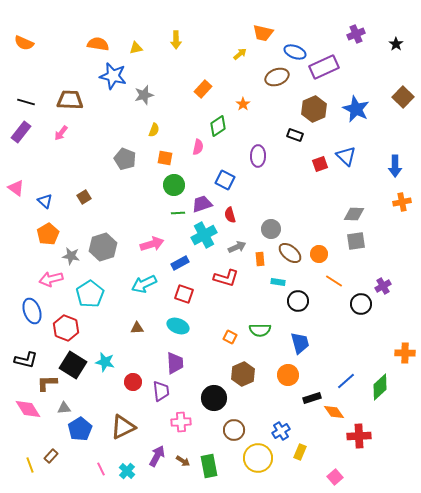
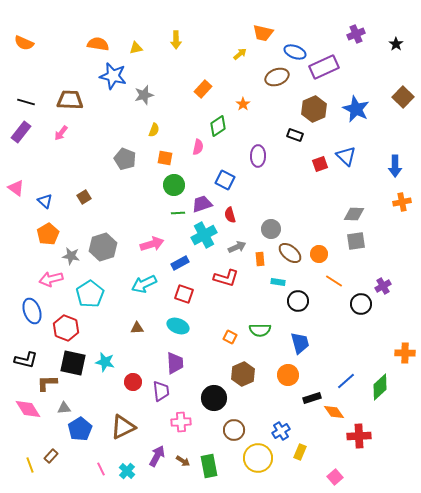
black square at (73, 365): moved 2 px up; rotated 20 degrees counterclockwise
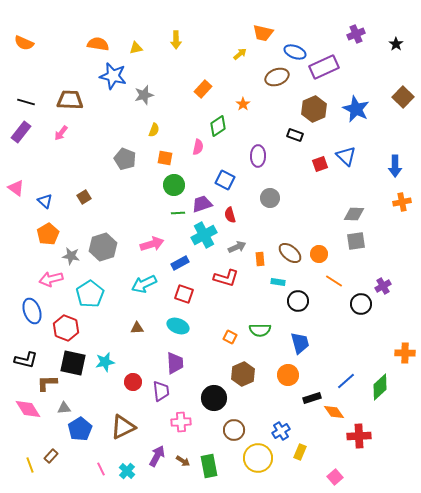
gray circle at (271, 229): moved 1 px left, 31 px up
cyan star at (105, 362): rotated 24 degrees counterclockwise
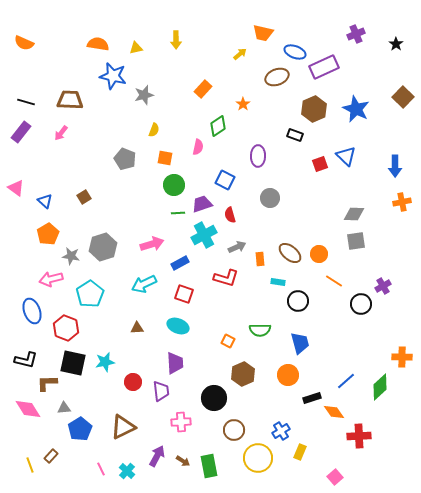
orange square at (230, 337): moved 2 px left, 4 px down
orange cross at (405, 353): moved 3 px left, 4 px down
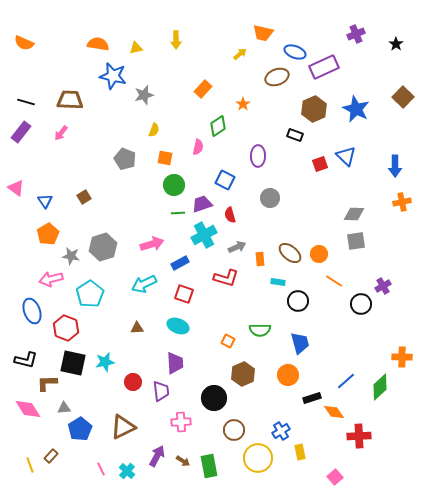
blue triangle at (45, 201): rotated 14 degrees clockwise
yellow rectangle at (300, 452): rotated 35 degrees counterclockwise
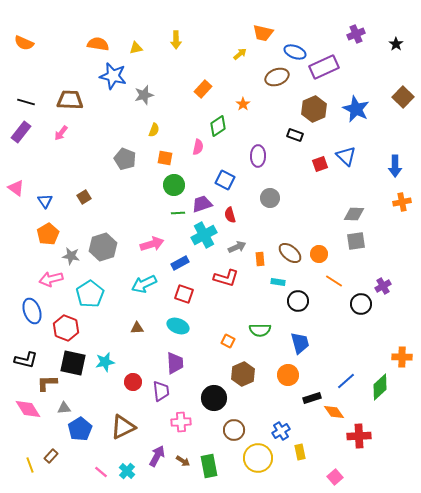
pink line at (101, 469): moved 3 px down; rotated 24 degrees counterclockwise
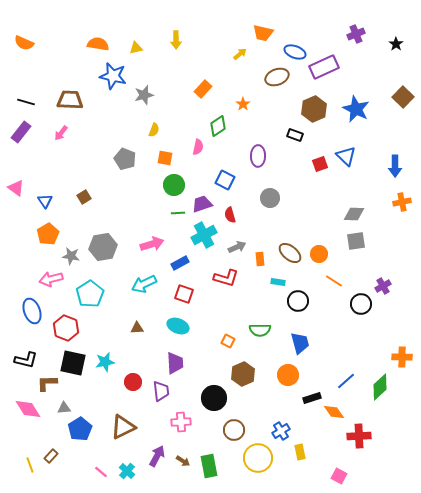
gray hexagon at (103, 247): rotated 8 degrees clockwise
pink square at (335, 477): moved 4 px right, 1 px up; rotated 21 degrees counterclockwise
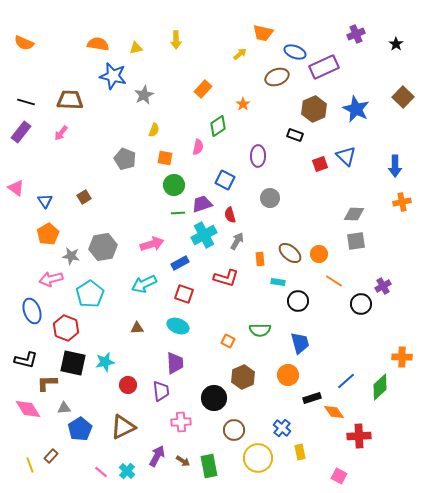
gray star at (144, 95): rotated 12 degrees counterclockwise
gray arrow at (237, 247): moved 6 px up; rotated 36 degrees counterclockwise
brown hexagon at (243, 374): moved 3 px down
red circle at (133, 382): moved 5 px left, 3 px down
blue cross at (281, 431): moved 1 px right, 3 px up; rotated 18 degrees counterclockwise
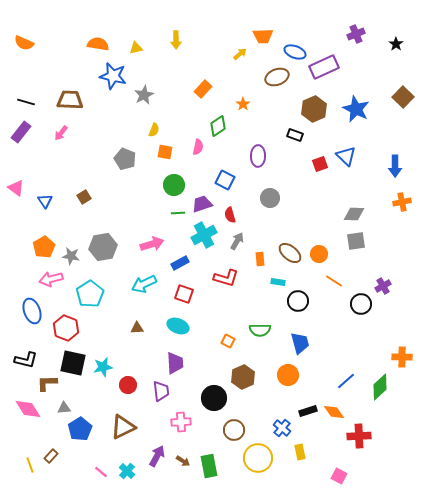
orange trapezoid at (263, 33): moved 3 px down; rotated 15 degrees counterclockwise
orange square at (165, 158): moved 6 px up
orange pentagon at (48, 234): moved 4 px left, 13 px down
cyan star at (105, 362): moved 2 px left, 5 px down
black rectangle at (312, 398): moved 4 px left, 13 px down
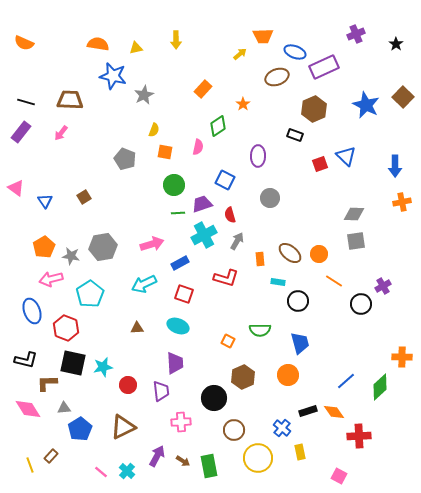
blue star at (356, 109): moved 10 px right, 4 px up
